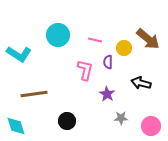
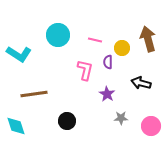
brown arrow: rotated 145 degrees counterclockwise
yellow circle: moved 2 px left
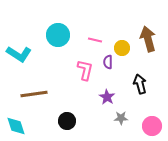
black arrow: moved 1 px left, 1 px down; rotated 60 degrees clockwise
purple star: moved 3 px down
pink circle: moved 1 px right
